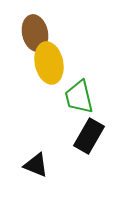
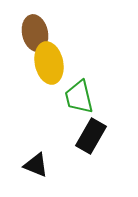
black rectangle: moved 2 px right
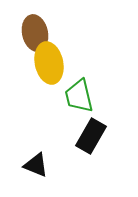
green trapezoid: moved 1 px up
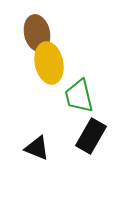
brown ellipse: moved 2 px right
black triangle: moved 1 px right, 17 px up
